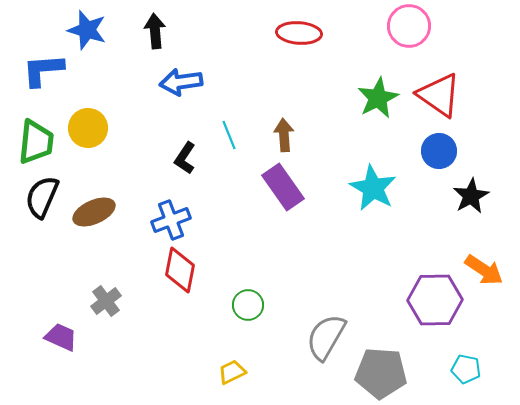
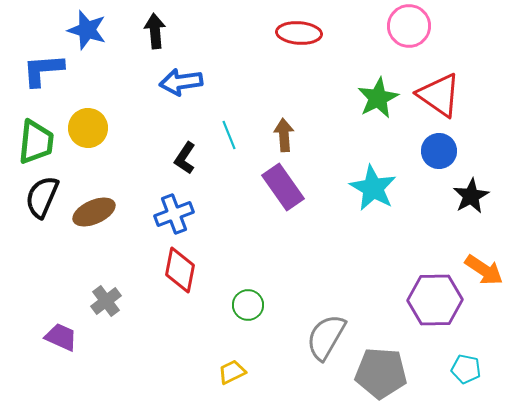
blue cross: moved 3 px right, 6 px up
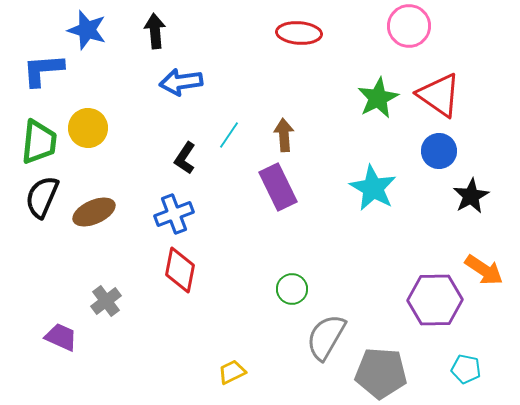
cyan line: rotated 56 degrees clockwise
green trapezoid: moved 3 px right
purple rectangle: moved 5 px left; rotated 9 degrees clockwise
green circle: moved 44 px right, 16 px up
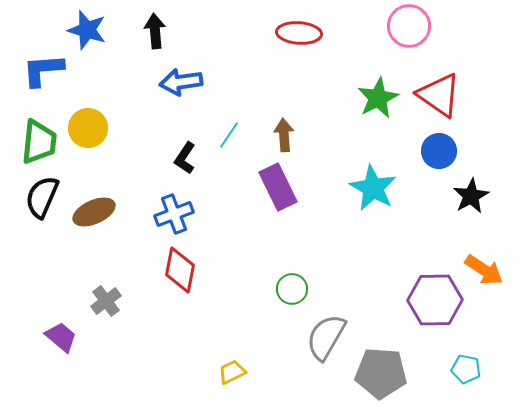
purple trapezoid: rotated 16 degrees clockwise
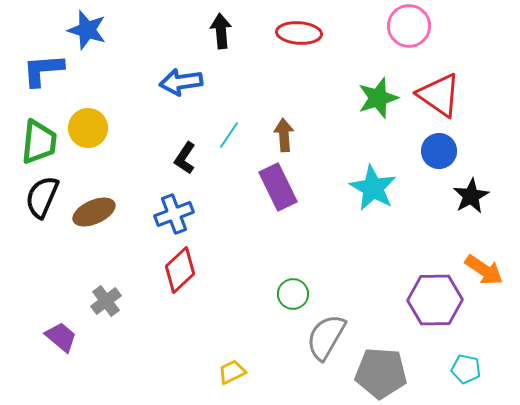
black arrow: moved 66 px right
green star: rotated 9 degrees clockwise
red diamond: rotated 36 degrees clockwise
green circle: moved 1 px right, 5 px down
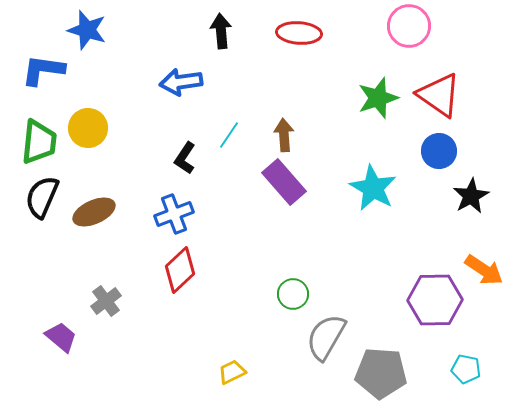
blue L-shape: rotated 12 degrees clockwise
purple rectangle: moved 6 px right, 5 px up; rotated 15 degrees counterclockwise
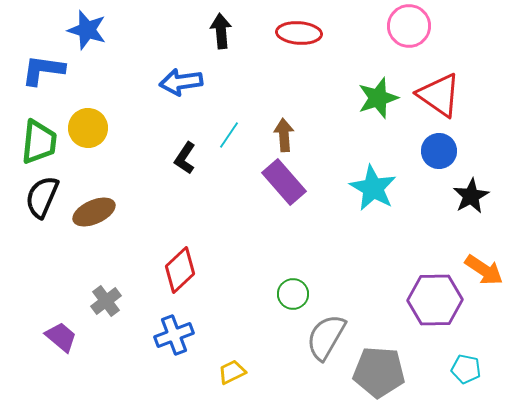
blue cross: moved 121 px down
gray pentagon: moved 2 px left, 1 px up
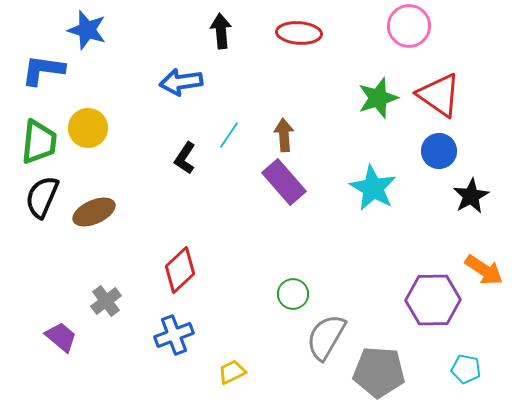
purple hexagon: moved 2 px left
